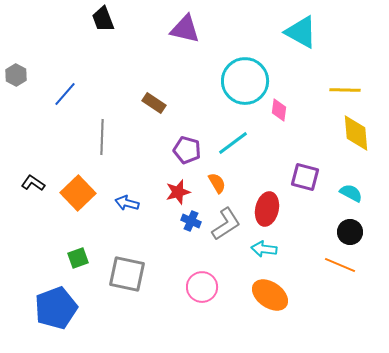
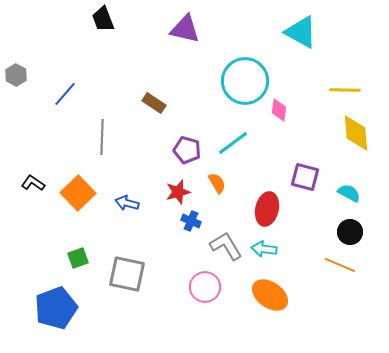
cyan semicircle: moved 2 px left
gray L-shape: moved 22 px down; rotated 88 degrees counterclockwise
pink circle: moved 3 px right
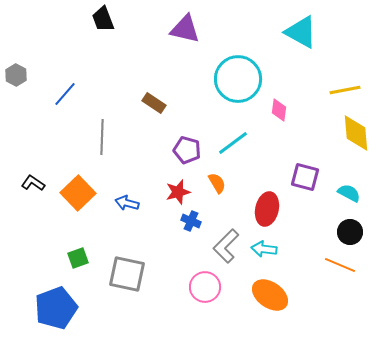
cyan circle: moved 7 px left, 2 px up
yellow line: rotated 12 degrees counterclockwise
gray L-shape: rotated 104 degrees counterclockwise
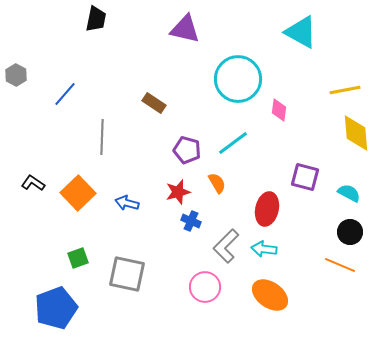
black trapezoid: moved 7 px left; rotated 148 degrees counterclockwise
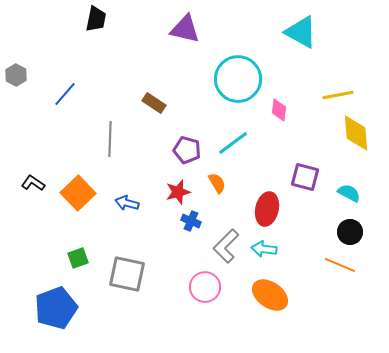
yellow line: moved 7 px left, 5 px down
gray line: moved 8 px right, 2 px down
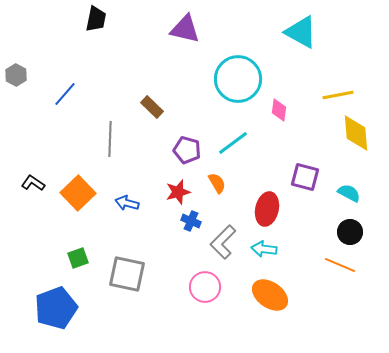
brown rectangle: moved 2 px left, 4 px down; rotated 10 degrees clockwise
gray L-shape: moved 3 px left, 4 px up
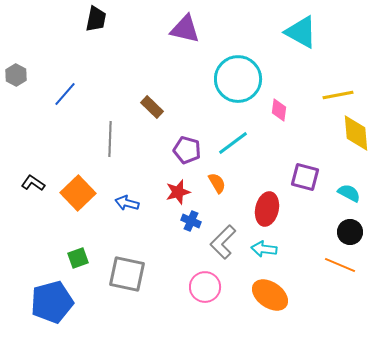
blue pentagon: moved 4 px left, 6 px up; rotated 6 degrees clockwise
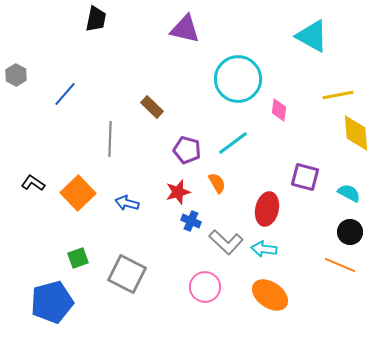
cyan triangle: moved 11 px right, 4 px down
gray L-shape: moved 3 px right; rotated 92 degrees counterclockwise
gray square: rotated 15 degrees clockwise
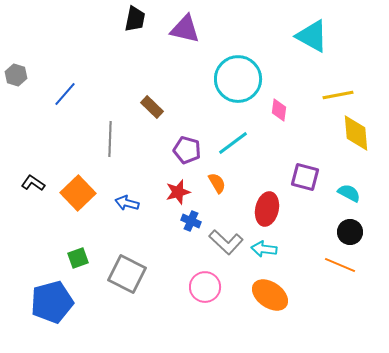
black trapezoid: moved 39 px right
gray hexagon: rotated 10 degrees counterclockwise
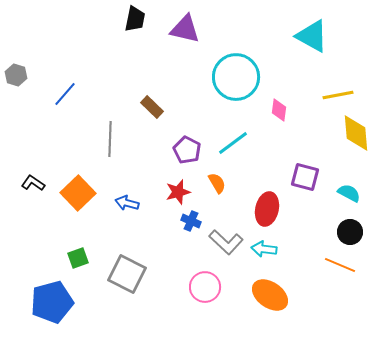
cyan circle: moved 2 px left, 2 px up
purple pentagon: rotated 12 degrees clockwise
